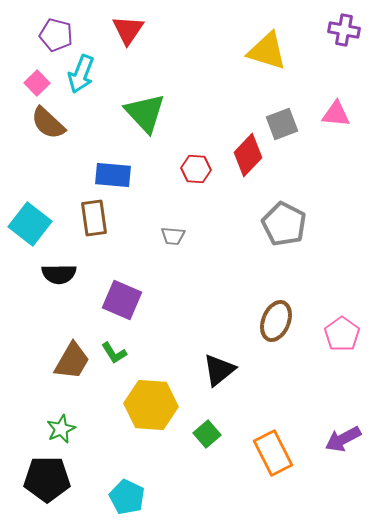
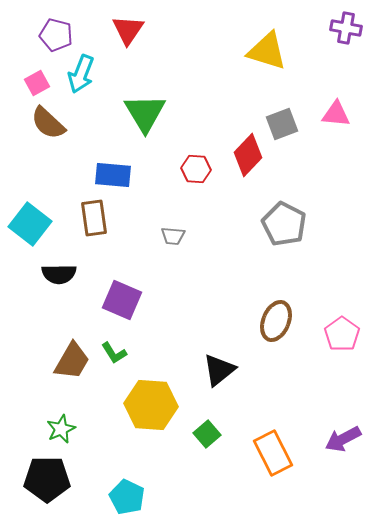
purple cross: moved 2 px right, 2 px up
pink square: rotated 15 degrees clockwise
green triangle: rotated 12 degrees clockwise
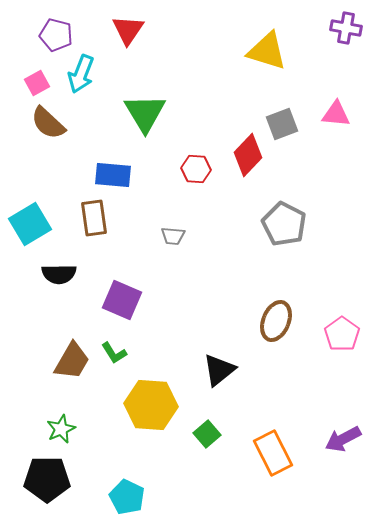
cyan square: rotated 21 degrees clockwise
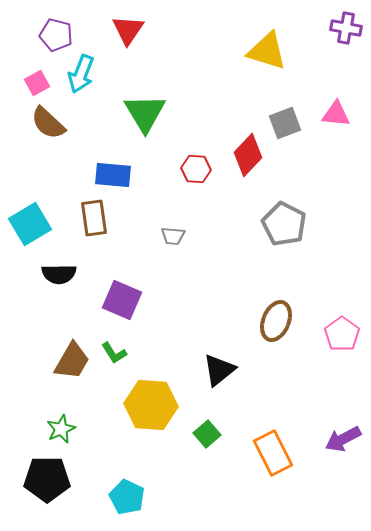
gray square: moved 3 px right, 1 px up
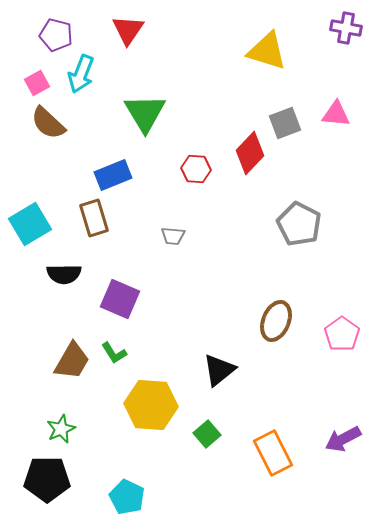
red diamond: moved 2 px right, 2 px up
blue rectangle: rotated 27 degrees counterclockwise
brown rectangle: rotated 9 degrees counterclockwise
gray pentagon: moved 15 px right
black semicircle: moved 5 px right
purple square: moved 2 px left, 1 px up
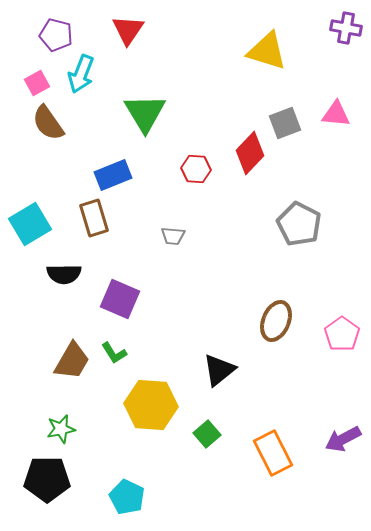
brown semicircle: rotated 12 degrees clockwise
green star: rotated 12 degrees clockwise
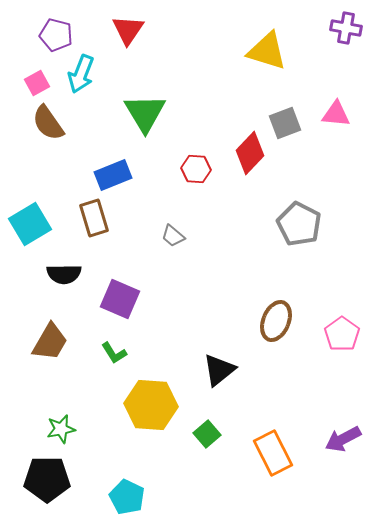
gray trapezoid: rotated 35 degrees clockwise
brown trapezoid: moved 22 px left, 19 px up
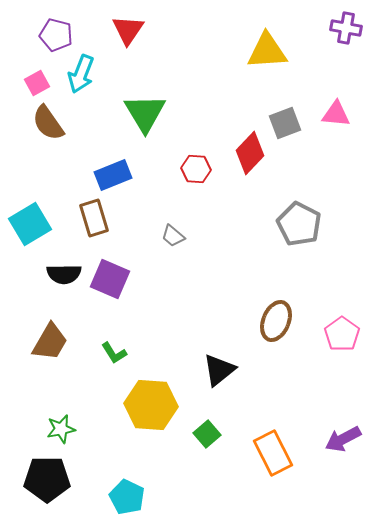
yellow triangle: rotated 21 degrees counterclockwise
purple square: moved 10 px left, 20 px up
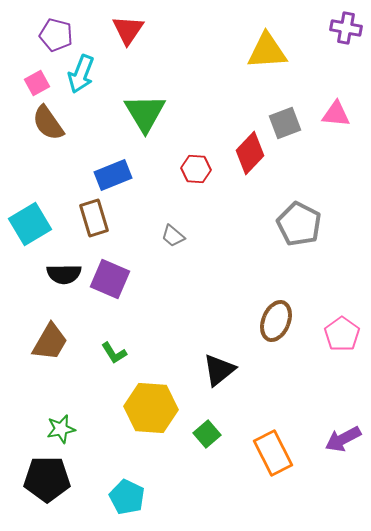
yellow hexagon: moved 3 px down
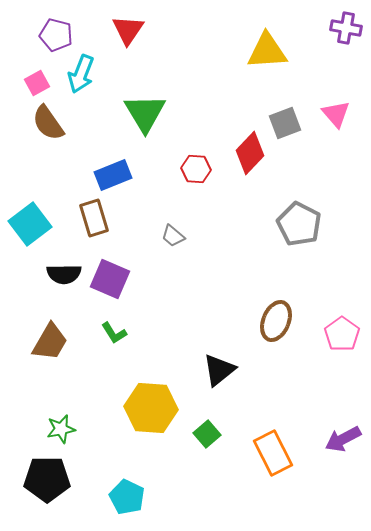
pink triangle: rotated 44 degrees clockwise
cyan square: rotated 6 degrees counterclockwise
green L-shape: moved 20 px up
